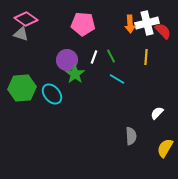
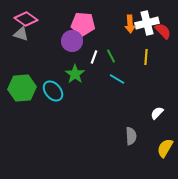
purple circle: moved 5 px right, 19 px up
cyan ellipse: moved 1 px right, 3 px up
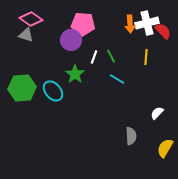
pink diamond: moved 5 px right
gray triangle: moved 5 px right, 1 px down
purple circle: moved 1 px left, 1 px up
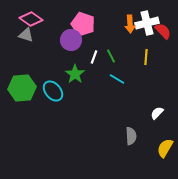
pink pentagon: rotated 15 degrees clockwise
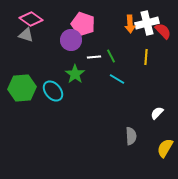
white line: rotated 64 degrees clockwise
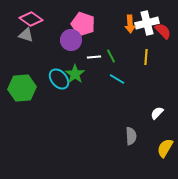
cyan ellipse: moved 6 px right, 12 px up
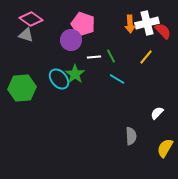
yellow line: rotated 35 degrees clockwise
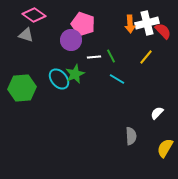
pink diamond: moved 3 px right, 4 px up
green star: rotated 12 degrees clockwise
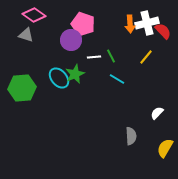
cyan ellipse: moved 1 px up
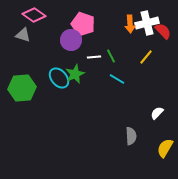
gray triangle: moved 3 px left
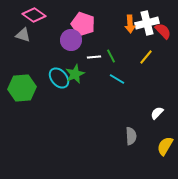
yellow semicircle: moved 2 px up
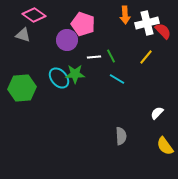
orange arrow: moved 5 px left, 9 px up
purple circle: moved 4 px left
green star: rotated 24 degrees clockwise
gray semicircle: moved 10 px left
yellow semicircle: rotated 66 degrees counterclockwise
